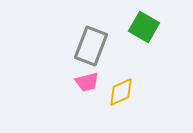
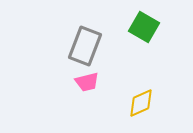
gray rectangle: moved 6 px left
yellow diamond: moved 20 px right, 11 px down
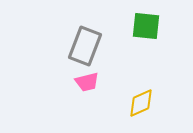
green square: moved 2 px right, 1 px up; rotated 24 degrees counterclockwise
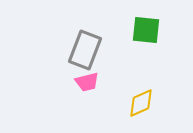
green square: moved 4 px down
gray rectangle: moved 4 px down
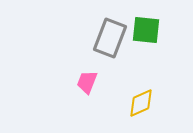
gray rectangle: moved 25 px right, 12 px up
pink trapezoid: rotated 125 degrees clockwise
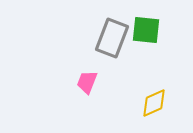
gray rectangle: moved 2 px right
yellow diamond: moved 13 px right
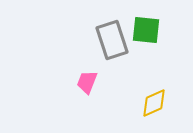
gray rectangle: moved 2 px down; rotated 39 degrees counterclockwise
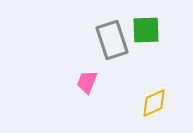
green square: rotated 8 degrees counterclockwise
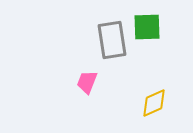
green square: moved 1 px right, 3 px up
gray rectangle: rotated 9 degrees clockwise
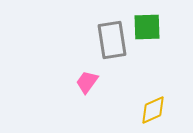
pink trapezoid: rotated 15 degrees clockwise
yellow diamond: moved 1 px left, 7 px down
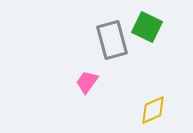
green square: rotated 28 degrees clockwise
gray rectangle: rotated 6 degrees counterclockwise
